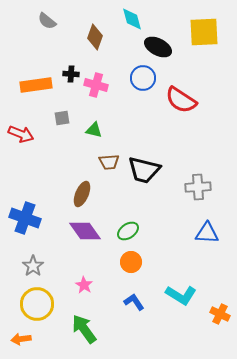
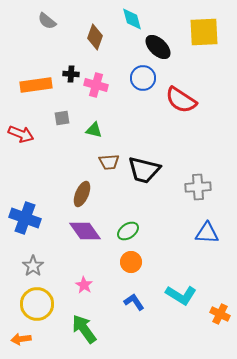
black ellipse: rotated 16 degrees clockwise
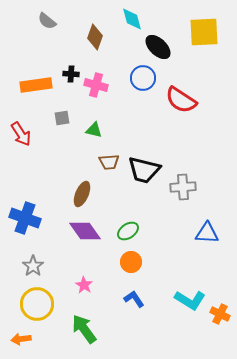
red arrow: rotated 35 degrees clockwise
gray cross: moved 15 px left
cyan L-shape: moved 9 px right, 5 px down
blue L-shape: moved 3 px up
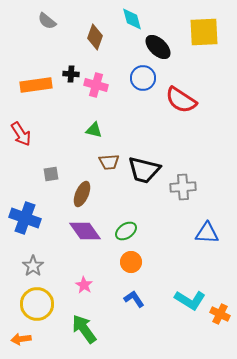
gray square: moved 11 px left, 56 px down
green ellipse: moved 2 px left
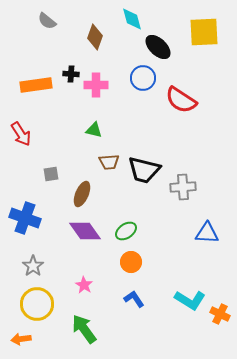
pink cross: rotated 15 degrees counterclockwise
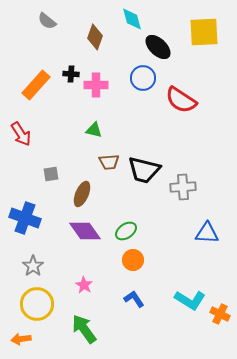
orange rectangle: rotated 40 degrees counterclockwise
orange circle: moved 2 px right, 2 px up
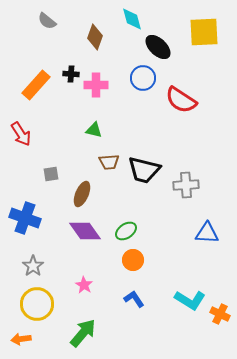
gray cross: moved 3 px right, 2 px up
green arrow: moved 1 px left, 4 px down; rotated 76 degrees clockwise
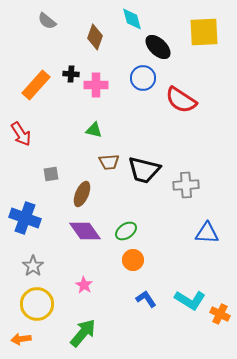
blue L-shape: moved 12 px right
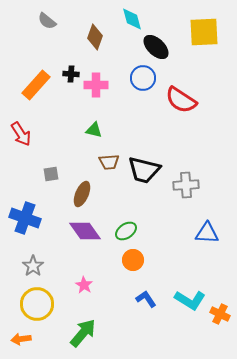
black ellipse: moved 2 px left
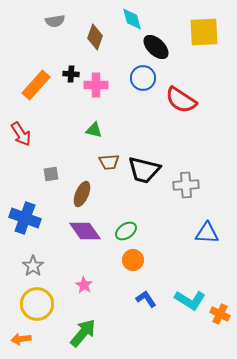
gray semicircle: moved 8 px right; rotated 48 degrees counterclockwise
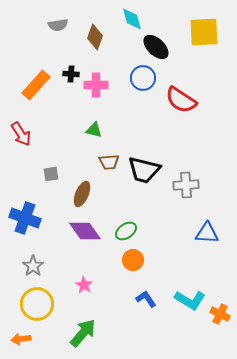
gray semicircle: moved 3 px right, 4 px down
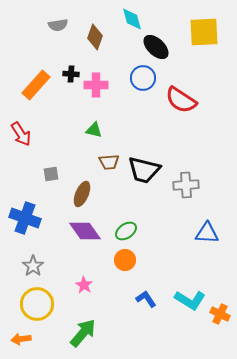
orange circle: moved 8 px left
